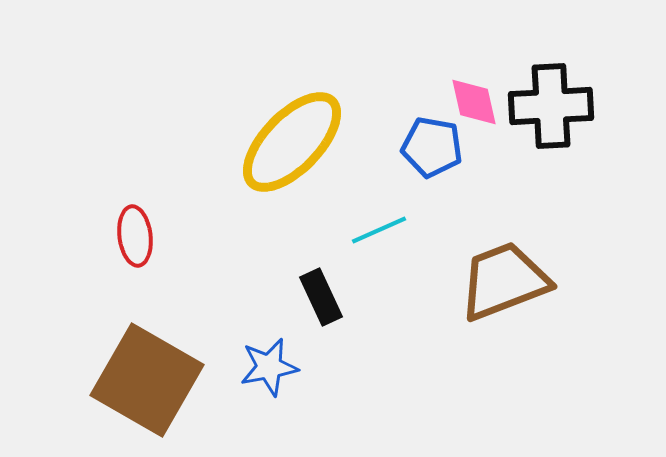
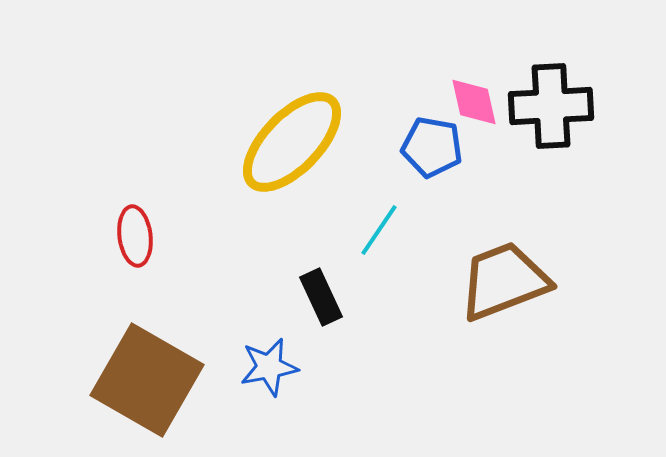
cyan line: rotated 32 degrees counterclockwise
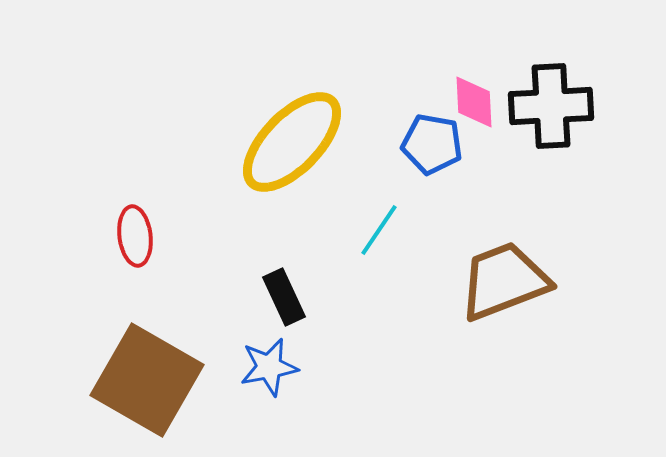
pink diamond: rotated 10 degrees clockwise
blue pentagon: moved 3 px up
black rectangle: moved 37 px left
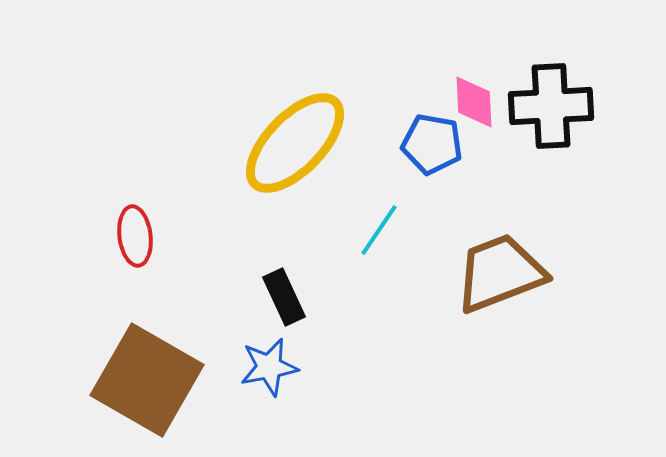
yellow ellipse: moved 3 px right, 1 px down
brown trapezoid: moved 4 px left, 8 px up
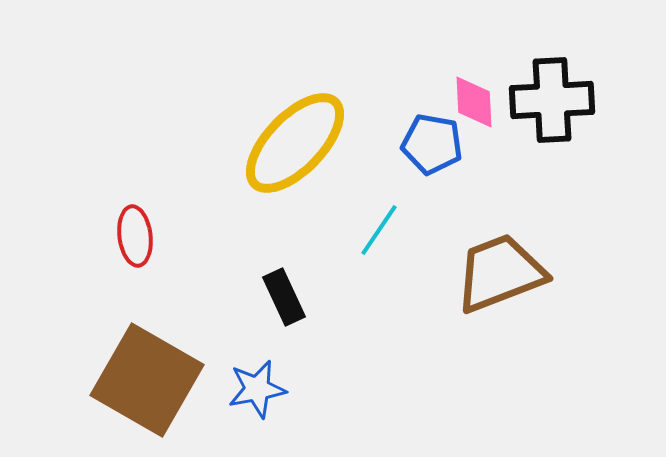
black cross: moved 1 px right, 6 px up
blue star: moved 12 px left, 22 px down
